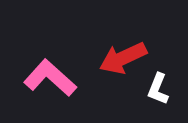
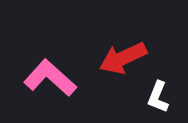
white L-shape: moved 8 px down
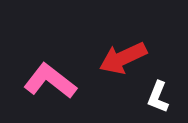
pink L-shape: moved 3 px down; rotated 4 degrees counterclockwise
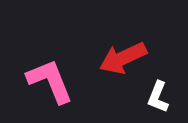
pink L-shape: rotated 30 degrees clockwise
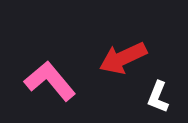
pink L-shape: rotated 18 degrees counterclockwise
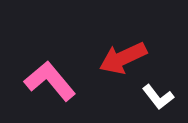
white L-shape: rotated 60 degrees counterclockwise
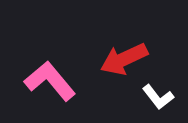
red arrow: moved 1 px right, 1 px down
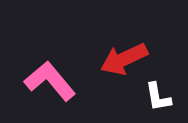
white L-shape: rotated 28 degrees clockwise
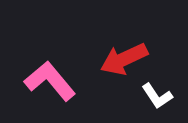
white L-shape: moved 1 px left, 1 px up; rotated 24 degrees counterclockwise
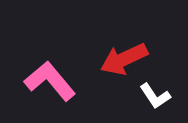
white L-shape: moved 2 px left
